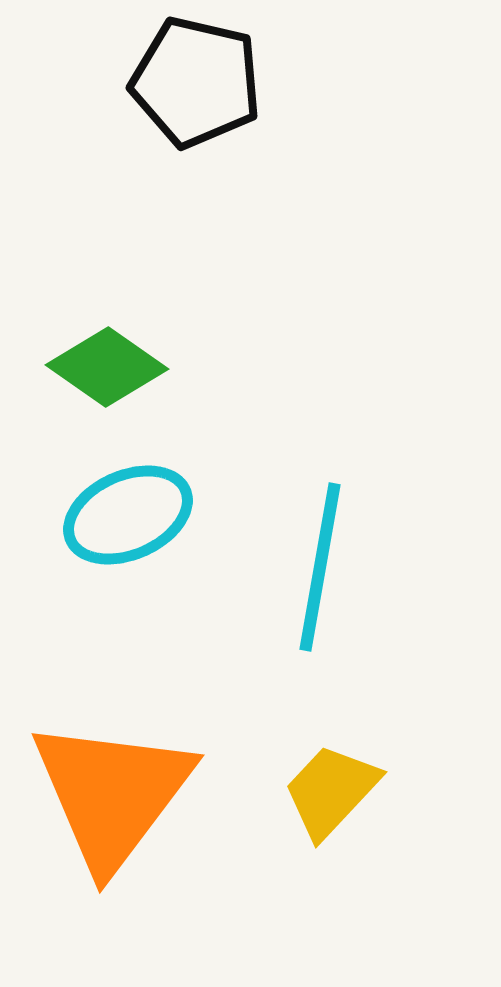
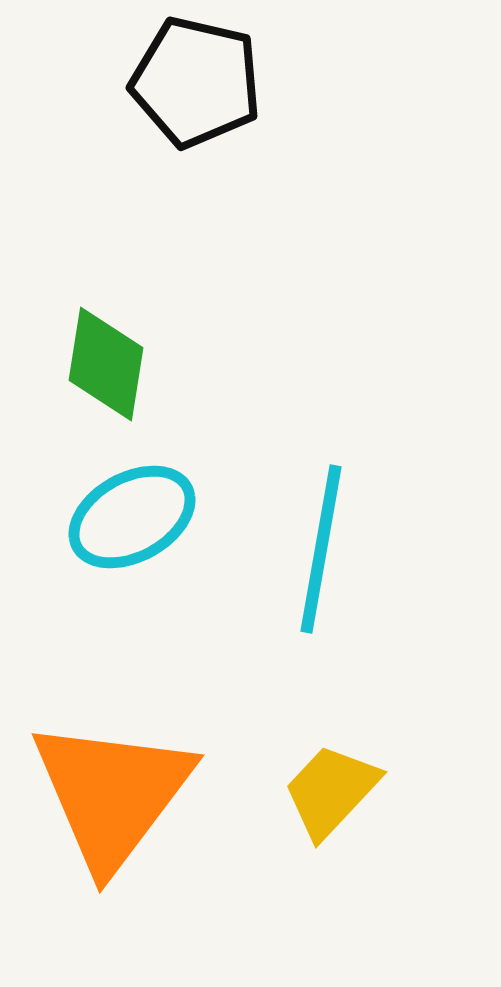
green diamond: moved 1 px left, 3 px up; rotated 64 degrees clockwise
cyan ellipse: moved 4 px right, 2 px down; rotated 5 degrees counterclockwise
cyan line: moved 1 px right, 18 px up
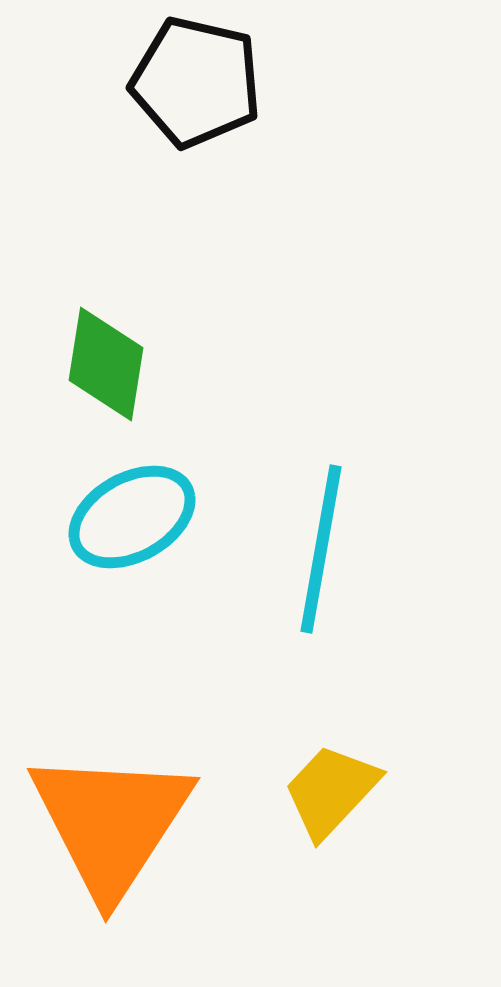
orange triangle: moved 1 px left, 29 px down; rotated 4 degrees counterclockwise
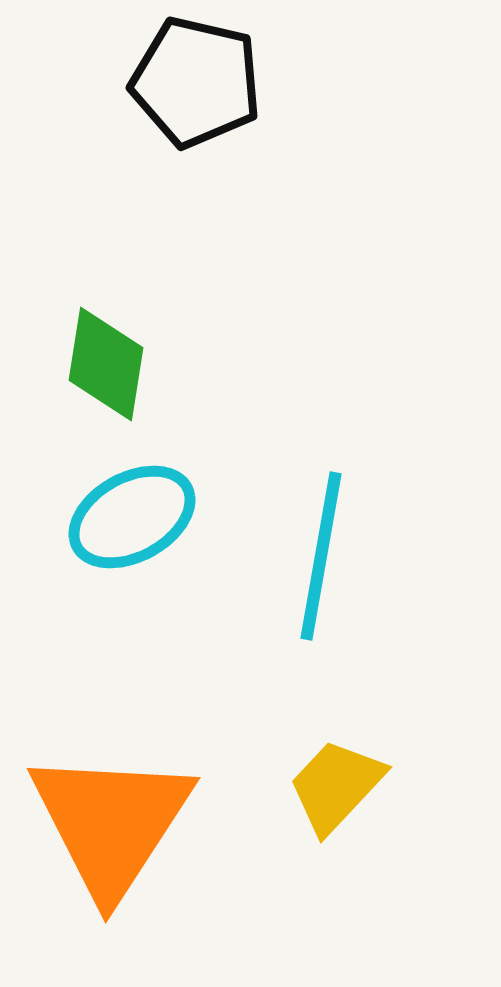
cyan line: moved 7 px down
yellow trapezoid: moved 5 px right, 5 px up
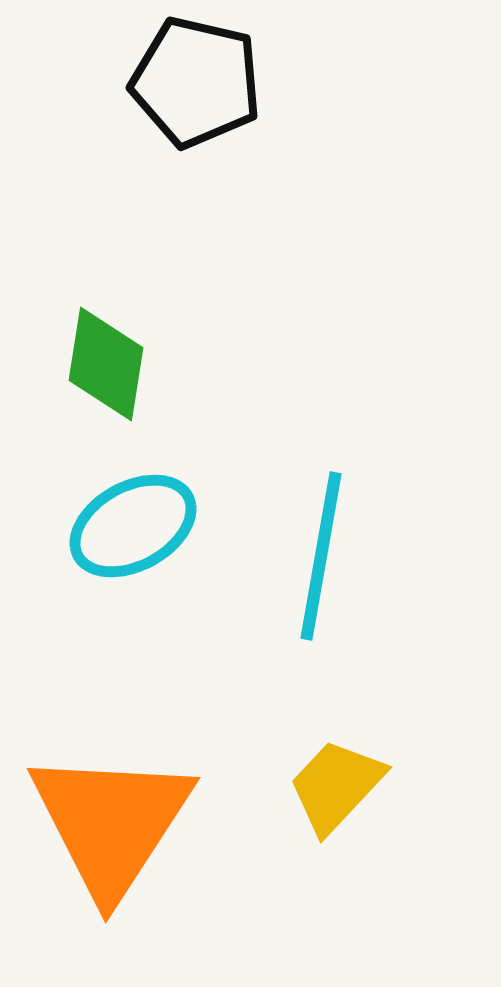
cyan ellipse: moved 1 px right, 9 px down
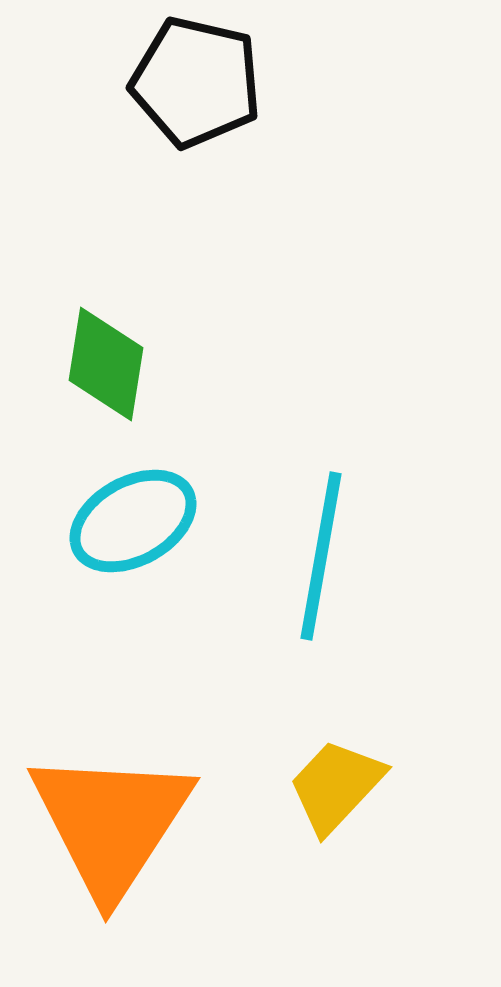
cyan ellipse: moved 5 px up
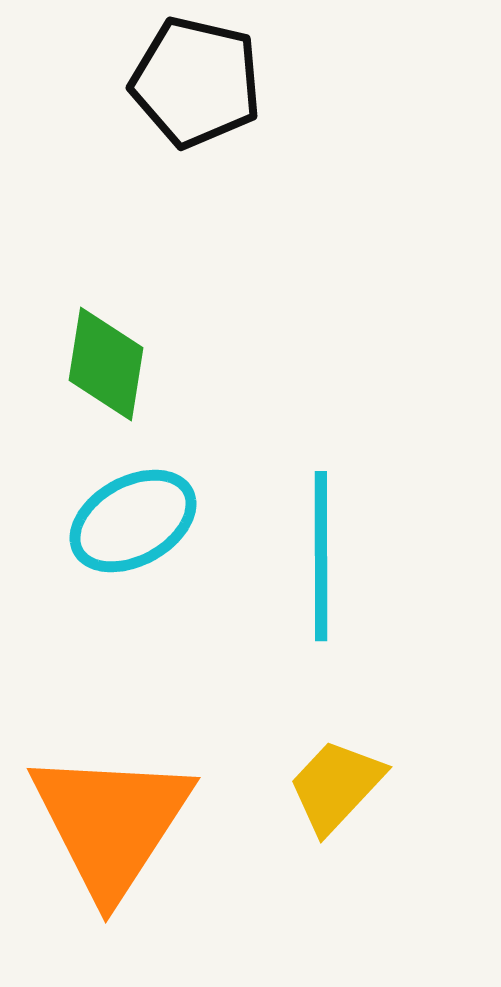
cyan line: rotated 10 degrees counterclockwise
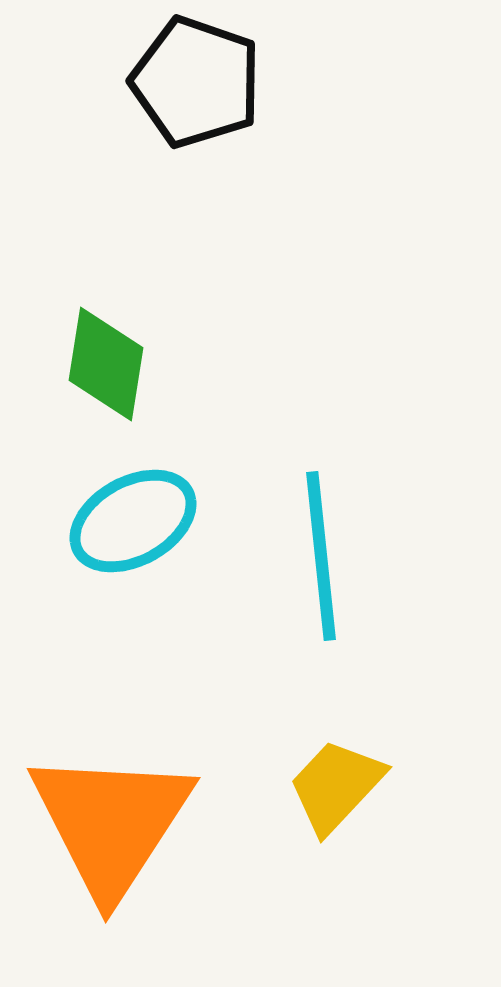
black pentagon: rotated 6 degrees clockwise
cyan line: rotated 6 degrees counterclockwise
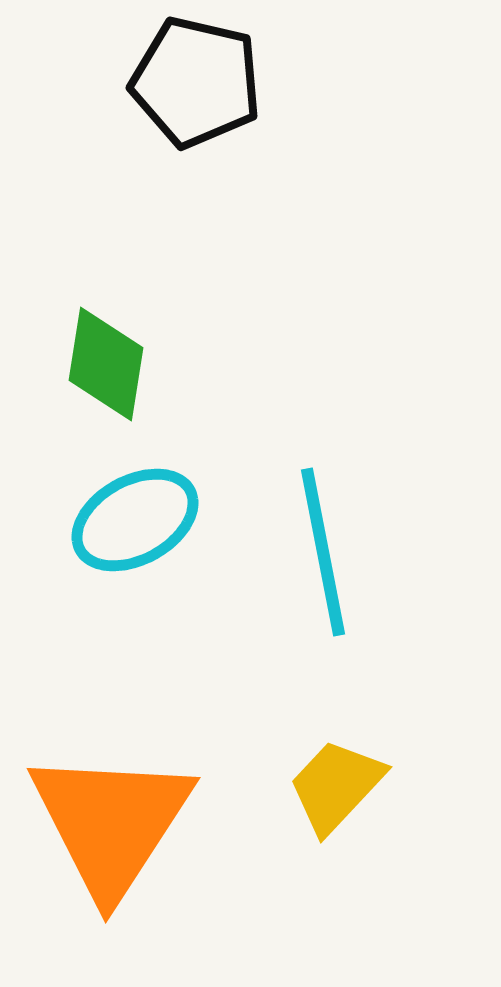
black pentagon: rotated 6 degrees counterclockwise
cyan ellipse: moved 2 px right, 1 px up
cyan line: moved 2 px right, 4 px up; rotated 5 degrees counterclockwise
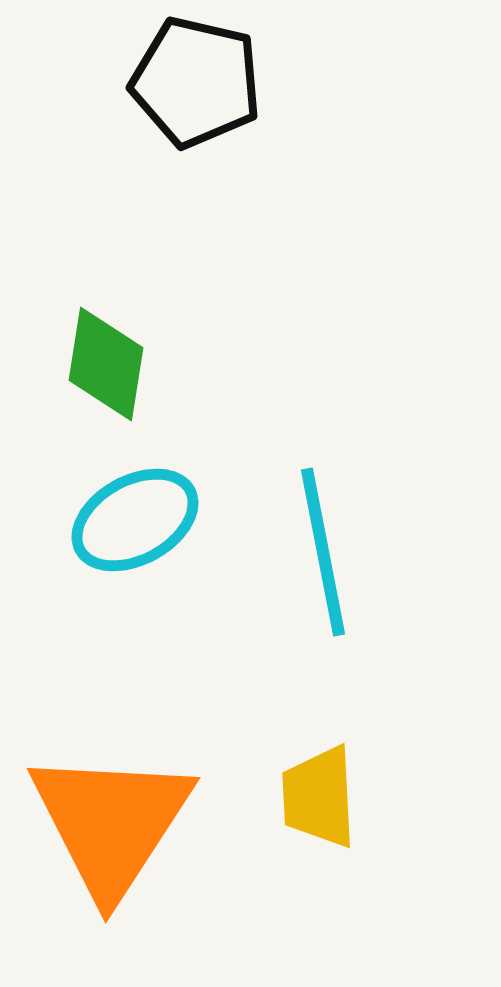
yellow trapezoid: moved 17 px left, 11 px down; rotated 46 degrees counterclockwise
